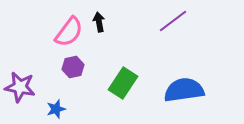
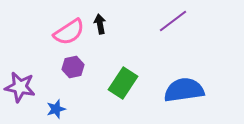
black arrow: moved 1 px right, 2 px down
pink semicircle: rotated 20 degrees clockwise
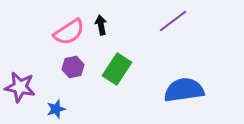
black arrow: moved 1 px right, 1 px down
green rectangle: moved 6 px left, 14 px up
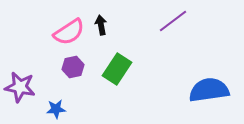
blue semicircle: moved 25 px right
blue star: rotated 12 degrees clockwise
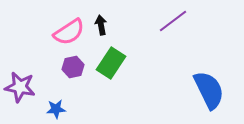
green rectangle: moved 6 px left, 6 px up
blue semicircle: rotated 72 degrees clockwise
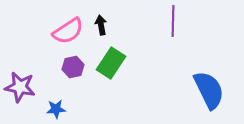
purple line: rotated 52 degrees counterclockwise
pink semicircle: moved 1 px left, 1 px up
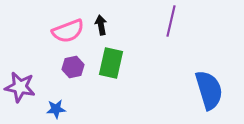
purple line: moved 2 px left; rotated 12 degrees clockwise
pink semicircle: rotated 12 degrees clockwise
green rectangle: rotated 20 degrees counterclockwise
blue semicircle: rotated 9 degrees clockwise
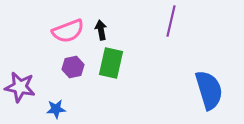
black arrow: moved 5 px down
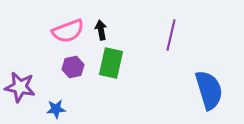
purple line: moved 14 px down
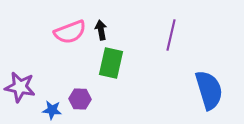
pink semicircle: moved 2 px right, 1 px down
purple hexagon: moved 7 px right, 32 px down; rotated 15 degrees clockwise
blue star: moved 4 px left, 1 px down; rotated 12 degrees clockwise
